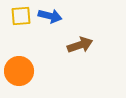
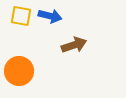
yellow square: rotated 15 degrees clockwise
brown arrow: moved 6 px left
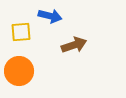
yellow square: moved 16 px down; rotated 15 degrees counterclockwise
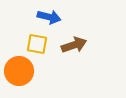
blue arrow: moved 1 px left, 1 px down
yellow square: moved 16 px right, 12 px down; rotated 15 degrees clockwise
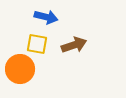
blue arrow: moved 3 px left
orange circle: moved 1 px right, 2 px up
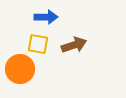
blue arrow: rotated 15 degrees counterclockwise
yellow square: moved 1 px right
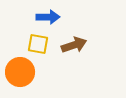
blue arrow: moved 2 px right
orange circle: moved 3 px down
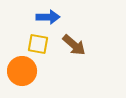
brown arrow: rotated 60 degrees clockwise
orange circle: moved 2 px right, 1 px up
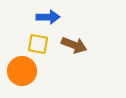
brown arrow: rotated 20 degrees counterclockwise
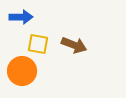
blue arrow: moved 27 px left
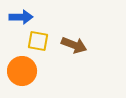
yellow square: moved 3 px up
